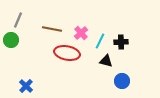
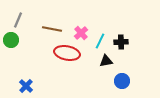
black triangle: rotated 24 degrees counterclockwise
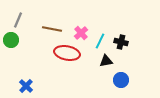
black cross: rotated 16 degrees clockwise
blue circle: moved 1 px left, 1 px up
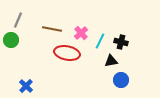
black triangle: moved 5 px right
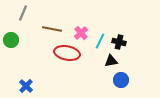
gray line: moved 5 px right, 7 px up
black cross: moved 2 px left
